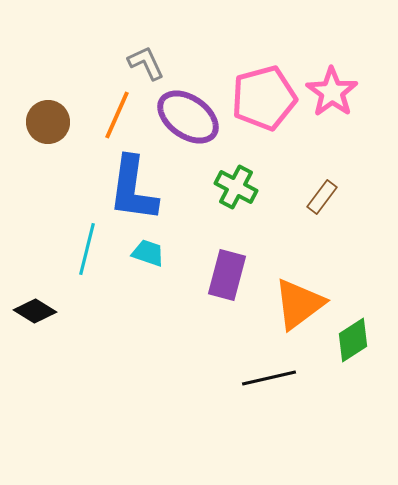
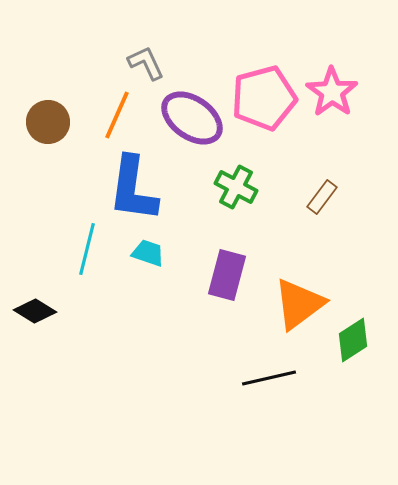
purple ellipse: moved 4 px right, 1 px down
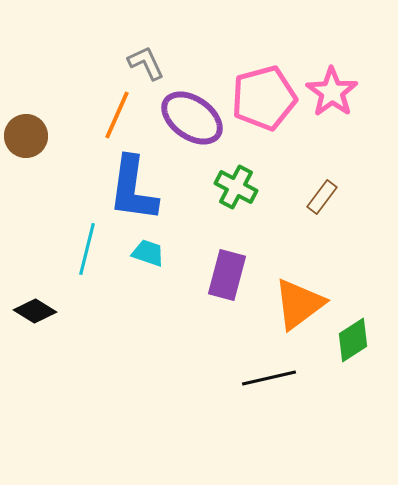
brown circle: moved 22 px left, 14 px down
